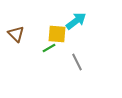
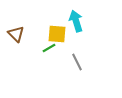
cyan arrow: rotated 70 degrees counterclockwise
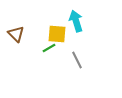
gray line: moved 2 px up
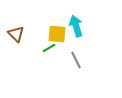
cyan arrow: moved 5 px down
gray line: moved 1 px left
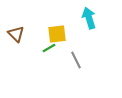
cyan arrow: moved 13 px right, 8 px up
yellow square: rotated 12 degrees counterclockwise
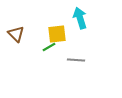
cyan arrow: moved 9 px left
green line: moved 1 px up
gray line: rotated 60 degrees counterclockwise
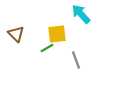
cyan arrow: moved 1 px right, 4 px up; rotated 25 degrees counterclockwise
green line: moved 2 px left, 1 px down
gray line: rotated 66 degrees clockwise
